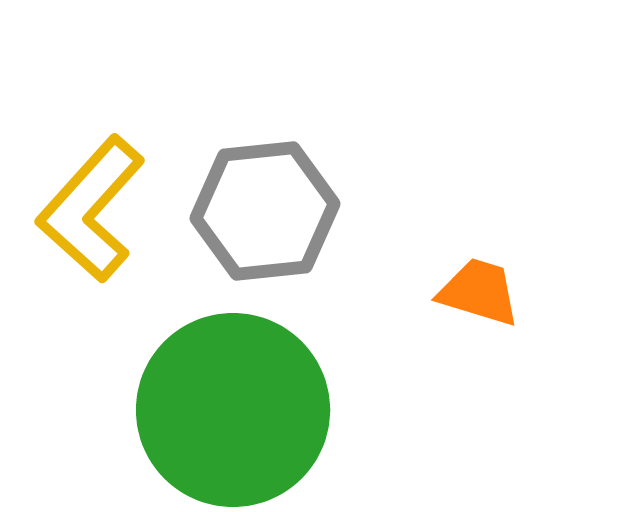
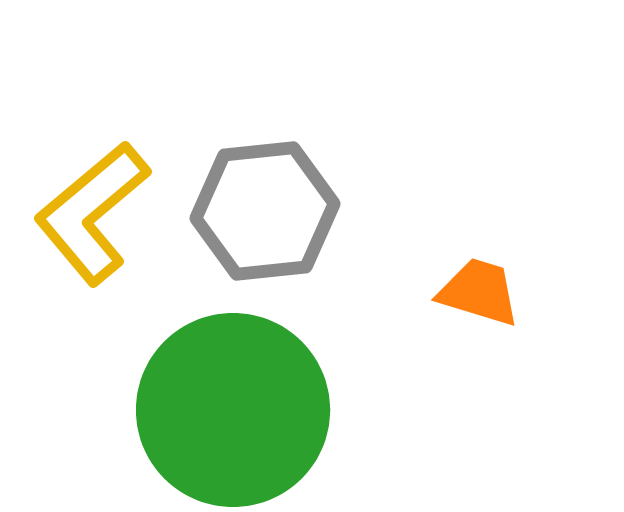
yellow L-shape: moved 1 px right, 4 px down; rotated 8 degrees clockwise
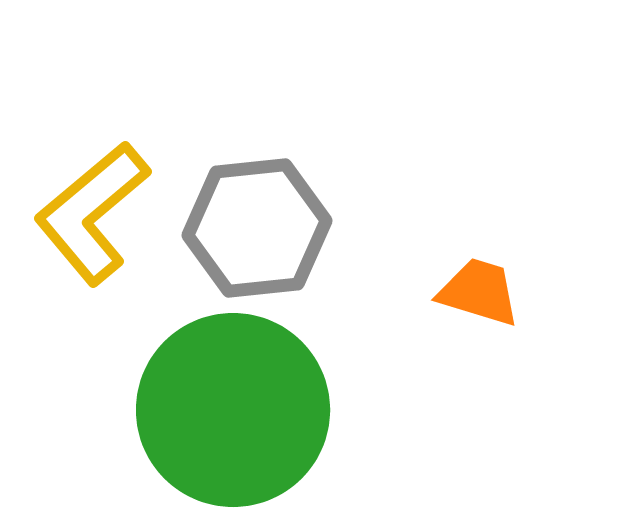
gray hexagon: moved 8 px left, 17 px down
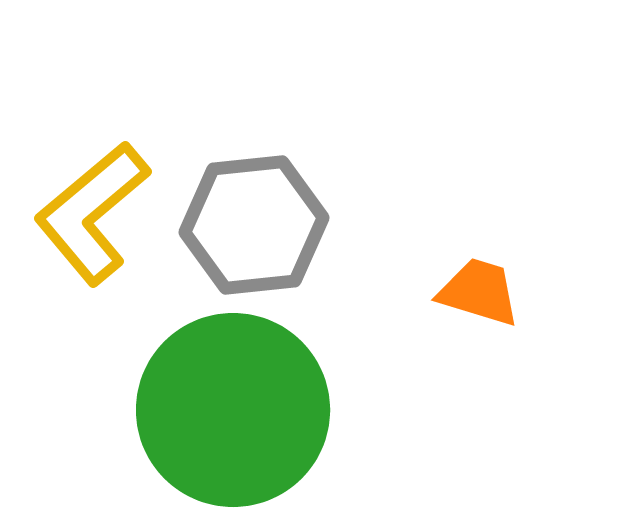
gray hexagon: moved 3 px left, 3 px up
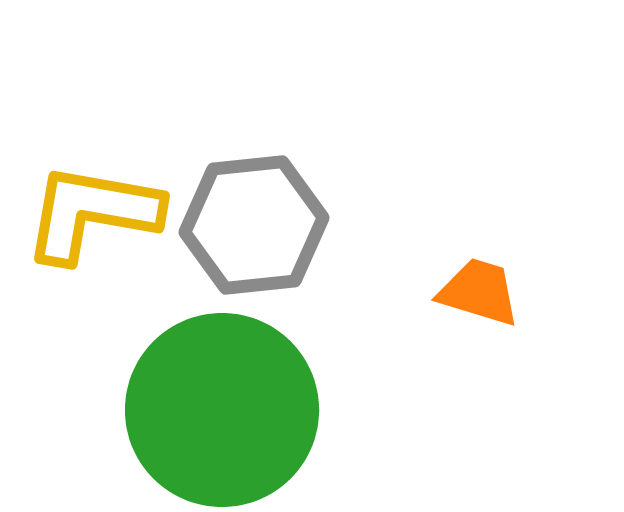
yellow L-shape: rotated 50 degrees clockwise
green circle: moved 11 px left
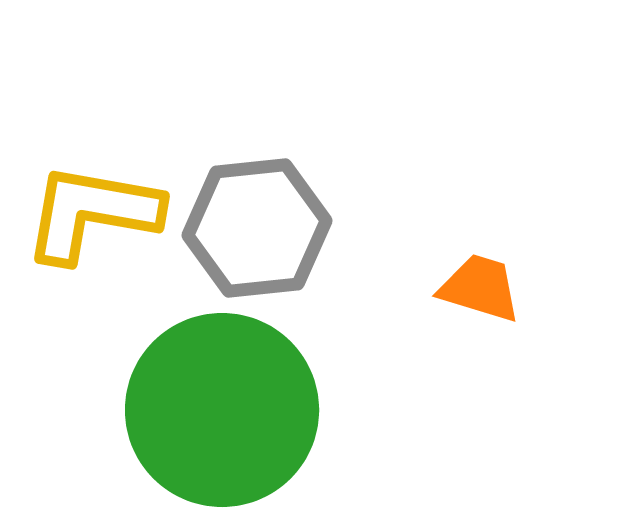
gray hexagon: moved 3 px right, 3 px down
orange trapezoid: moved 1 px right, 4 px up
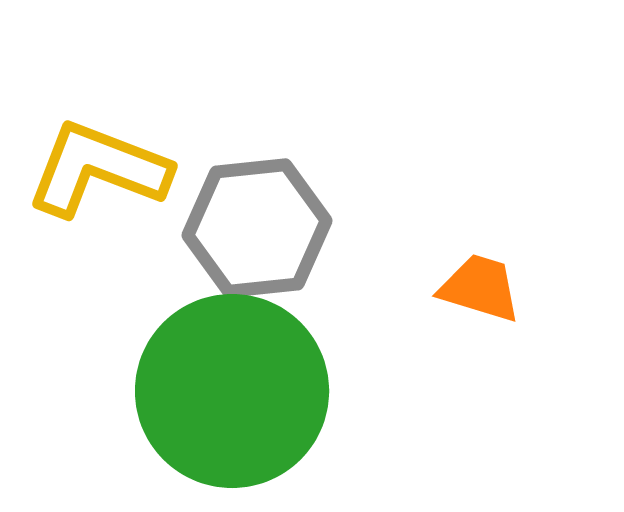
yellow L-shape: moved 6 px right, 44 px up; rotated 11 degrees clockwise
green circle: moved 10 px right, 19 px up
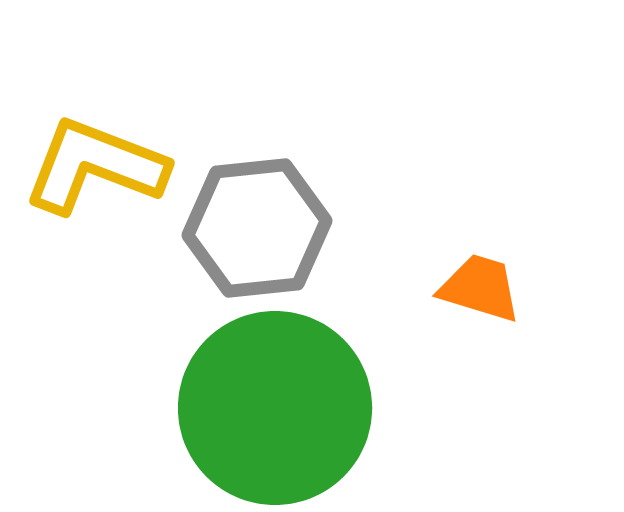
yellow L-shape: moved 3 px left, 3 px up
green circle: moved 43 px right, 17 px down
